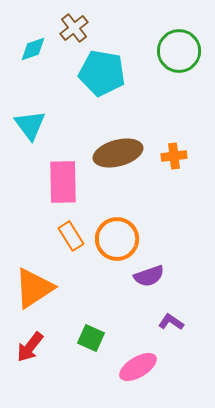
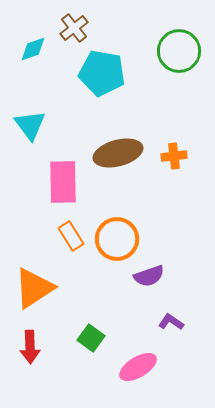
green square: rotated 12 degrees clockwise
red arrow: rotated 40 degrees counterclockwise
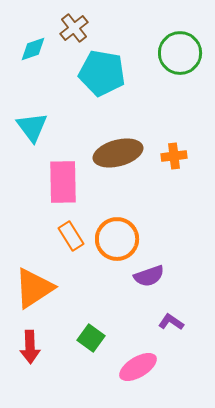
green circle: moved 1 px right, 2 px down
cyan triangle: moved 2 px right, 2 px down
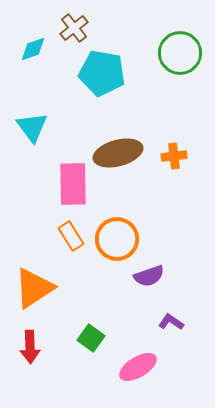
pink rectangle: moved 10 px right, 2 px down
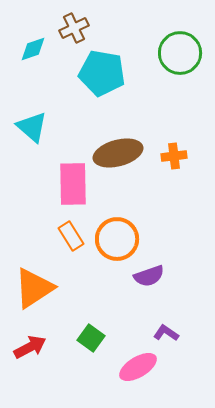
brown cross: rotated 12 degrees clockwise
cyan triangle: rotated 12 degrees counterclockwise
purple L-shape: moved 5 px left, 11 px down
red arrow: rotated 116 degrees counterclockwise
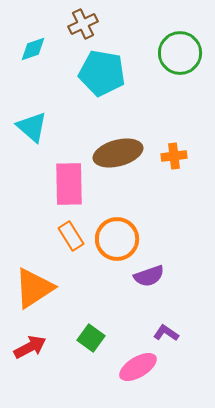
brown cross: moved 9 px right, 4 px up
pink rectangle: moved 4 px left
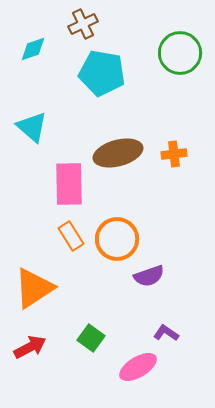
orange cross: moved 2 px up
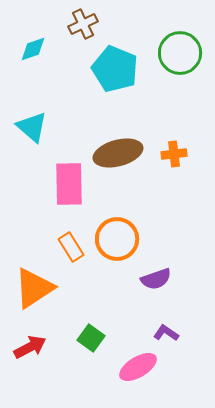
cyan pentagon: moved 13 px right, 4 px up; rotated 12 degrees clockwise
orange rectangle: moved 11 px down
purple semicircle: moved 7 px right, 3 px down
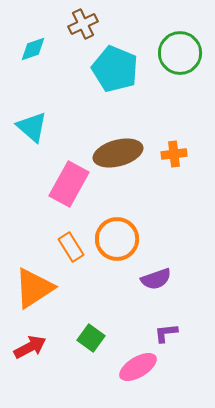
pink rectangle: rotated 30 degrees clockwise
purple L-shape: rotated 40 degrees counterclockwise
